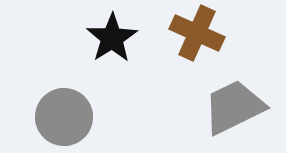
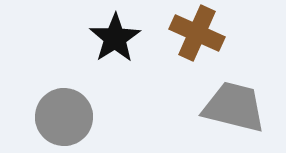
black star: moved 3 px right
gray trapezoid: rotated 40 degrees clockwise
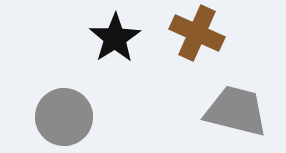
gray trapezoid: moved 2 px right, 4 px down
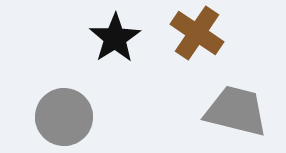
brown cross: rotated 10 degrees clockwise
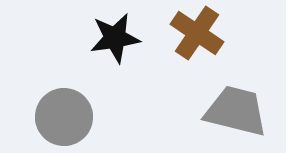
black star: rotated 24 degrees clockwise
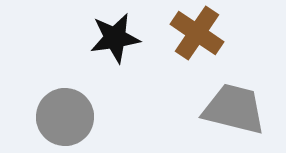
gray trapezoid: moved 2 px left, 2 px up
gray circle: moved 1 px right
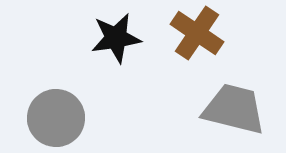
black star: moved 1 px right
gray circle: moved 9 px left, 1 px down
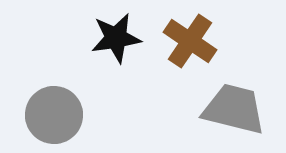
brown cross: moved 7 px left, 8 px down
gray circle: moved 2 px left, 3 px up
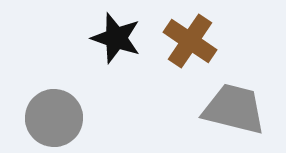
black star: rotated 27 degrees clockwise
gray circle: moved 3 px down
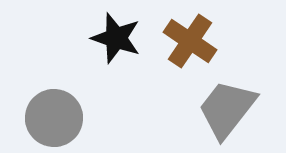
gray trapezoid: moved 7 px left; rotated 66 degrees counterclockwise
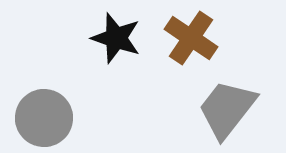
brown cross: moved 1 px right, 3 px up
gray circle: moved 10 px left
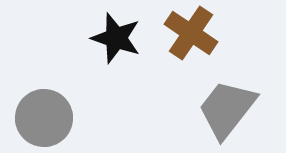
brown cross: moved 5 px up
